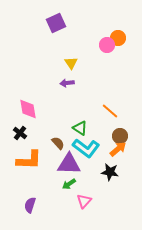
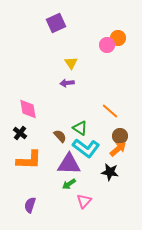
brown semicircle: moved 2 px right, 7 px up
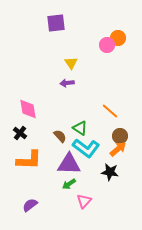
purple square: rotated 18 degrees clockwise
purple semicircle: rotated 35 degrees clockwise
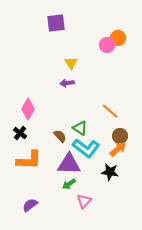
pink diamond: rotated 40 degrees clockwise
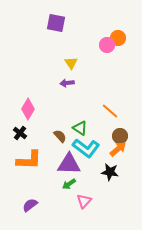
purple square: rotated 18 degrees clockwise
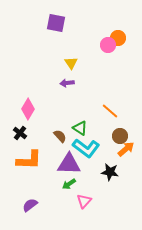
pink circle: moved 1 px right
orange arrow: moved 8 px right
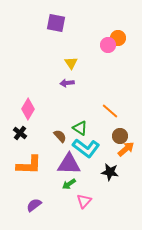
orange L-shape: moved 5 px down
purple semicircle: moved 4 px right
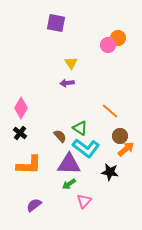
pink diamond: moved 7 px left, 1 px up
